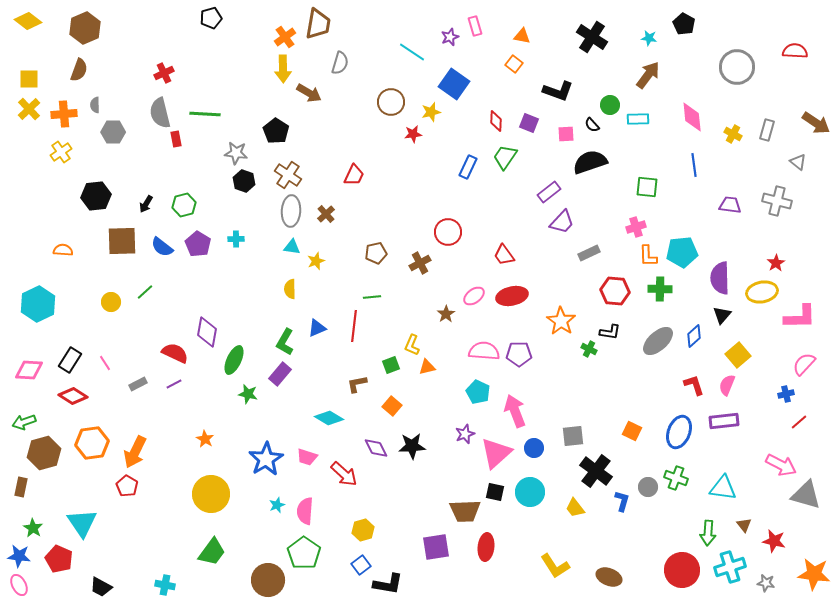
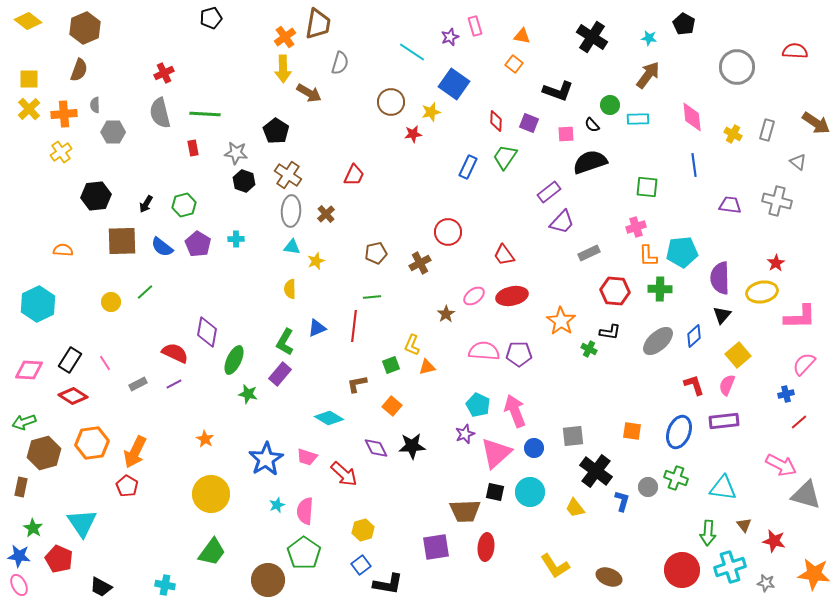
red rectangle at (176, 139): moved 17 px right, 9 px down
cyan pentagon at (478, 392): moved 13 px down
orange square at (632, 431): rotated 18 degrees counterclockwise
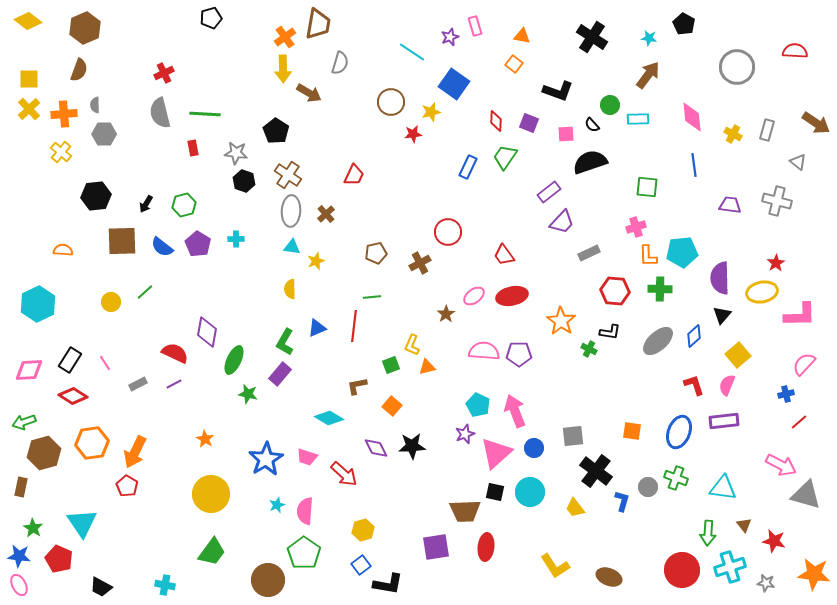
gray hexagon at (113, 132): moved 9 px left, 2 px down
yellow cross at (61, 152): rotated 15 degrees counterclockwise
pink L-shape at (800, 317): moved 2 px up
pink diamond at (29, 370): rotated 8 degrees counterclockwise
brown L-shape at (357, 384): moved 2 px down
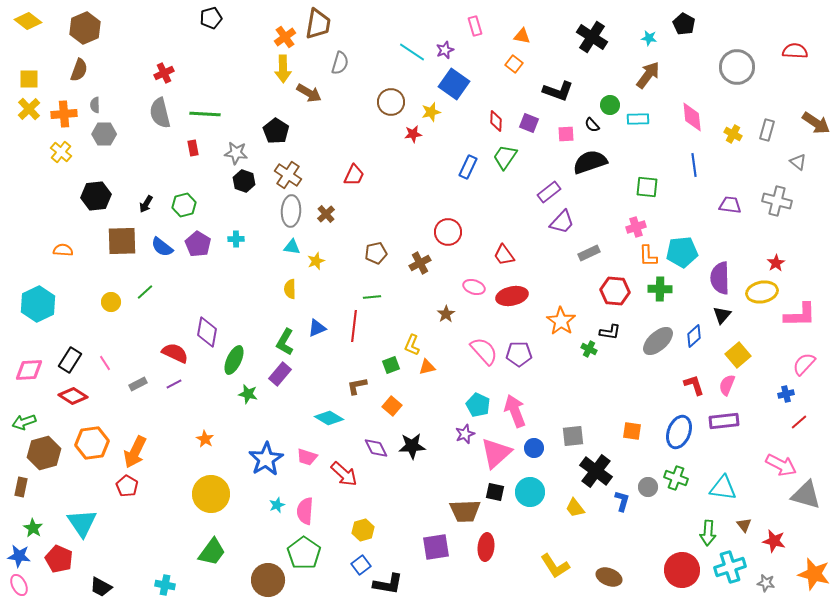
purple star at (450, 37): moved 5 px left, 13 px down
pink ellipse at (474, 296): moved 9 px up; rotated 55 degrees clockwise
pink semicircle at (484, 351): rotated 44 degrees clockwise
orange star at (814, 574): rotated 8 degrees clockwise
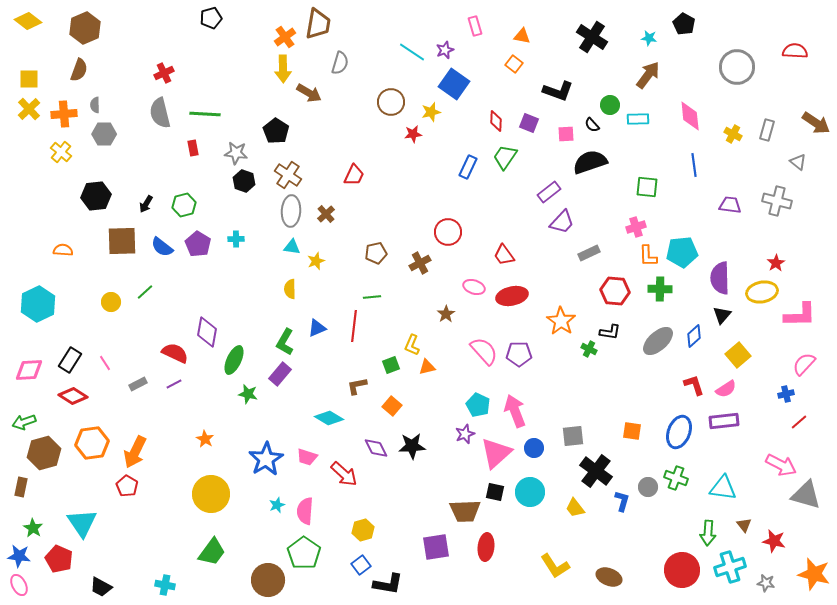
pink diamond at (692, 117): moved 2 px left, 1 px up
pink semicircle at (727, 385): moved 1 px left, 4 px down; rotated 145 degrees counterclockwise
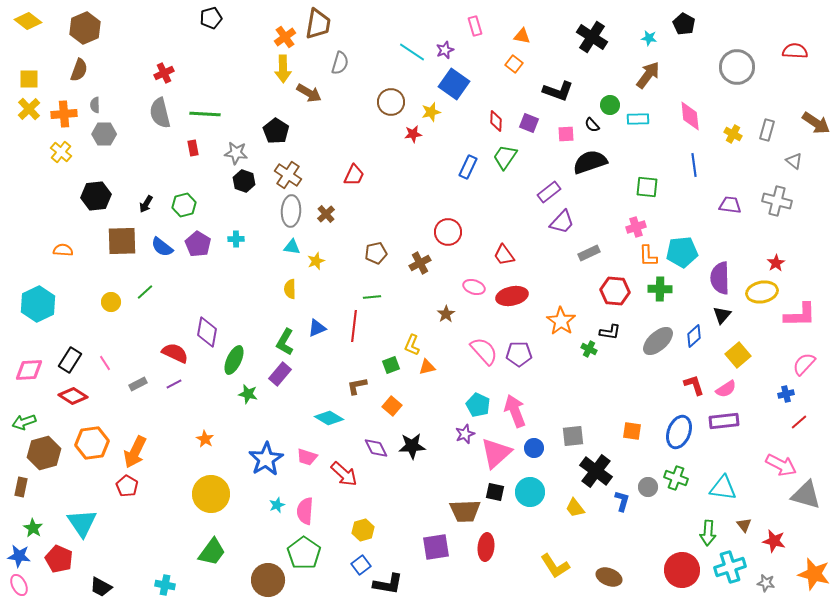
gray triangle at (798, 162): moved 4 px left, 1 px up
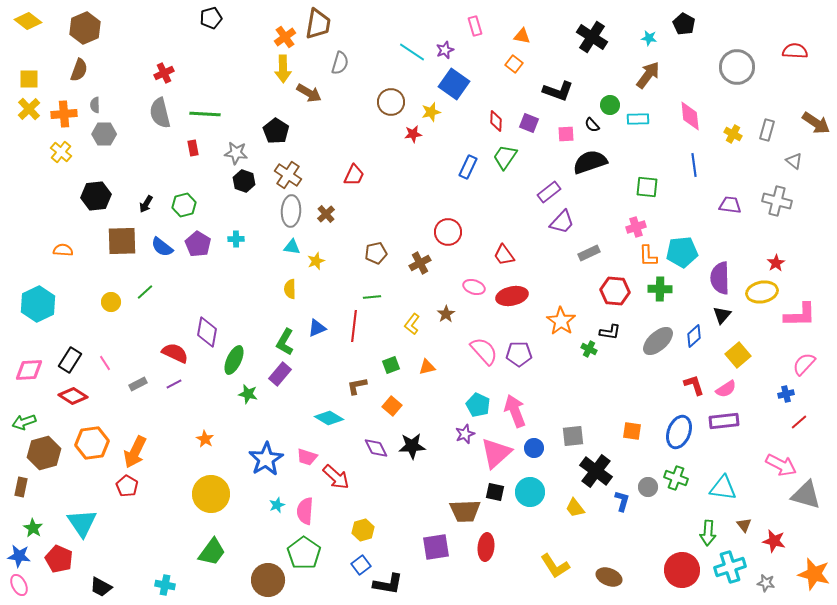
yellow L-shape at (412, 345): moved 21 px up; rotated 15 degrees clockwise
red arrow at (344, 474): moved 8 px left, 3 px down
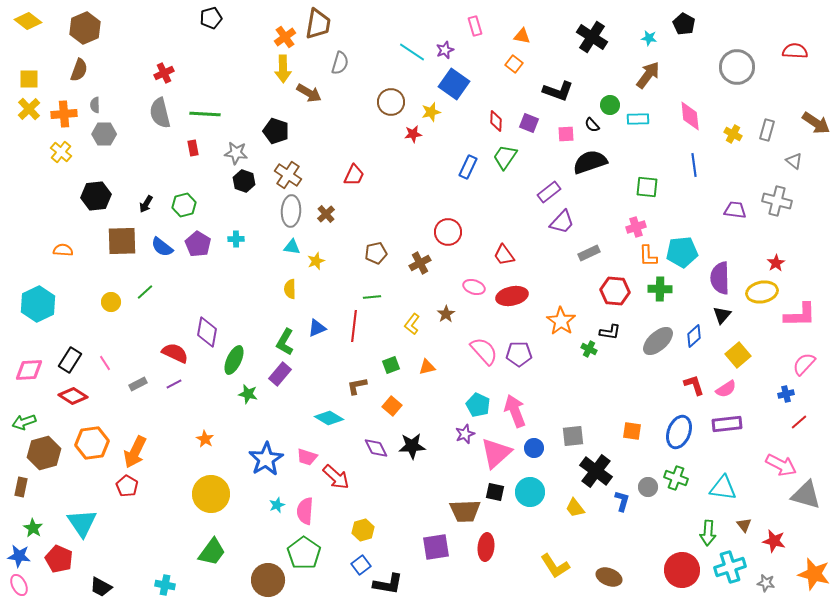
black pentagon at (276, 131): rotated 15 degrees counterclockwise
purple trapezoid at (730, 205): moved 5 px right, 5 px down
purple rectangle at (724, 421): moved 3 px right, 3 px down
